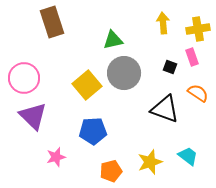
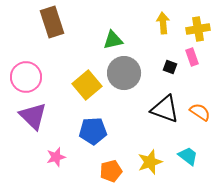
pink circle: moved 2 px right, 1 px up
orange semicircle: moved 2 px right, 19 px down
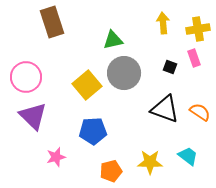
pink rectangle: moved 2 px right, 1 px down
yellow star: rotated 20 degrees clockwise
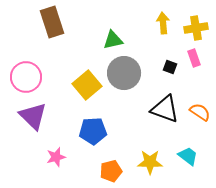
yellow cross: moved 2 px left, 1 px up
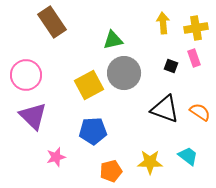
brown rectangle: rotated 16 degrees counterclockwise
black square: moved 1 px right, 1 px up
pink circle: moved 2 px up
yellow square: moved 2 px right; rotated 12 degrees clockwise
